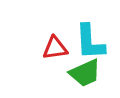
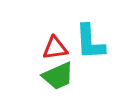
green trapezoid: moved 27 px left, 3 px down
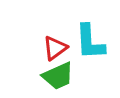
red triangle: rotated 28 degrees counterclockwise
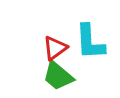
green trapezoid: rotated 64 degrees clockwise
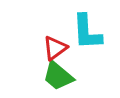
cyan L-shape: moved 3 px left, 10 px up
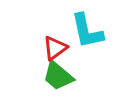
cyan L-shape: moved 1 px up; rotated 9 degrees counterclockwise
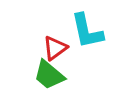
green trapezoid: moved 9 px left, 1 px up
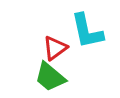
green trapezoid: moved 1 px right, 2 px down
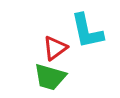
green trapezoid: rotated 24 degrees counterclockwise
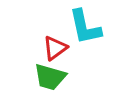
cyan L-shape: moved 2 px left, 4 px up
